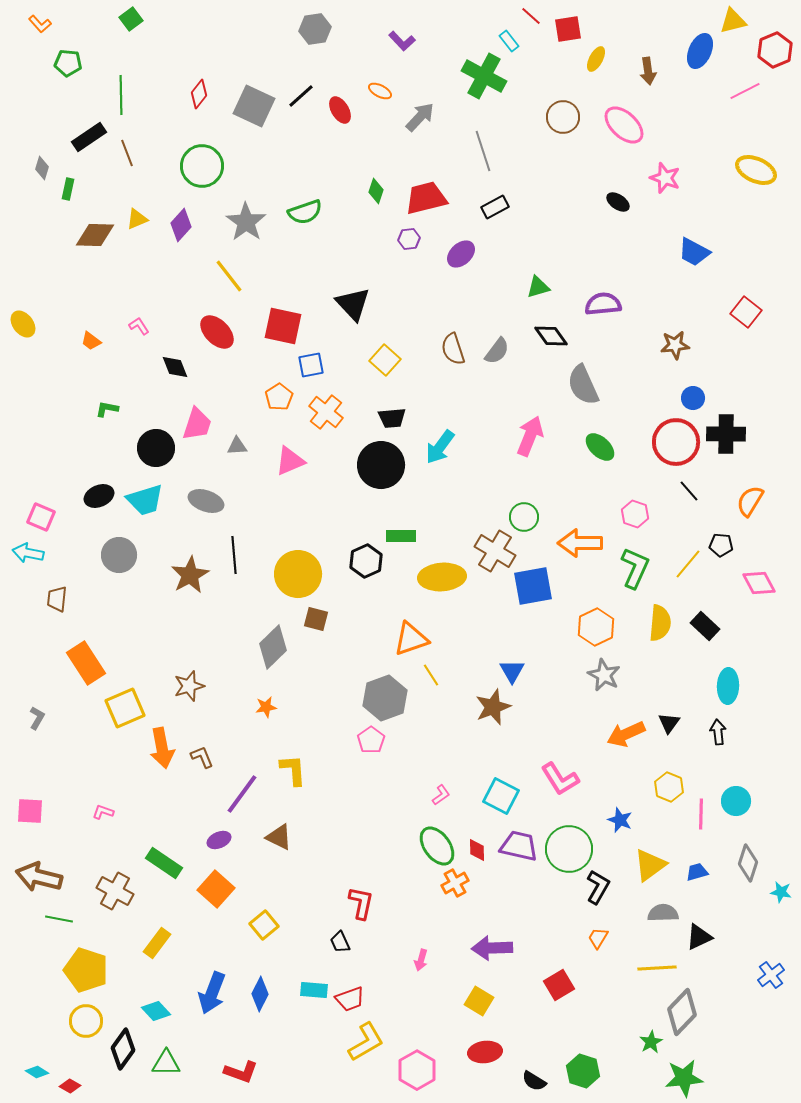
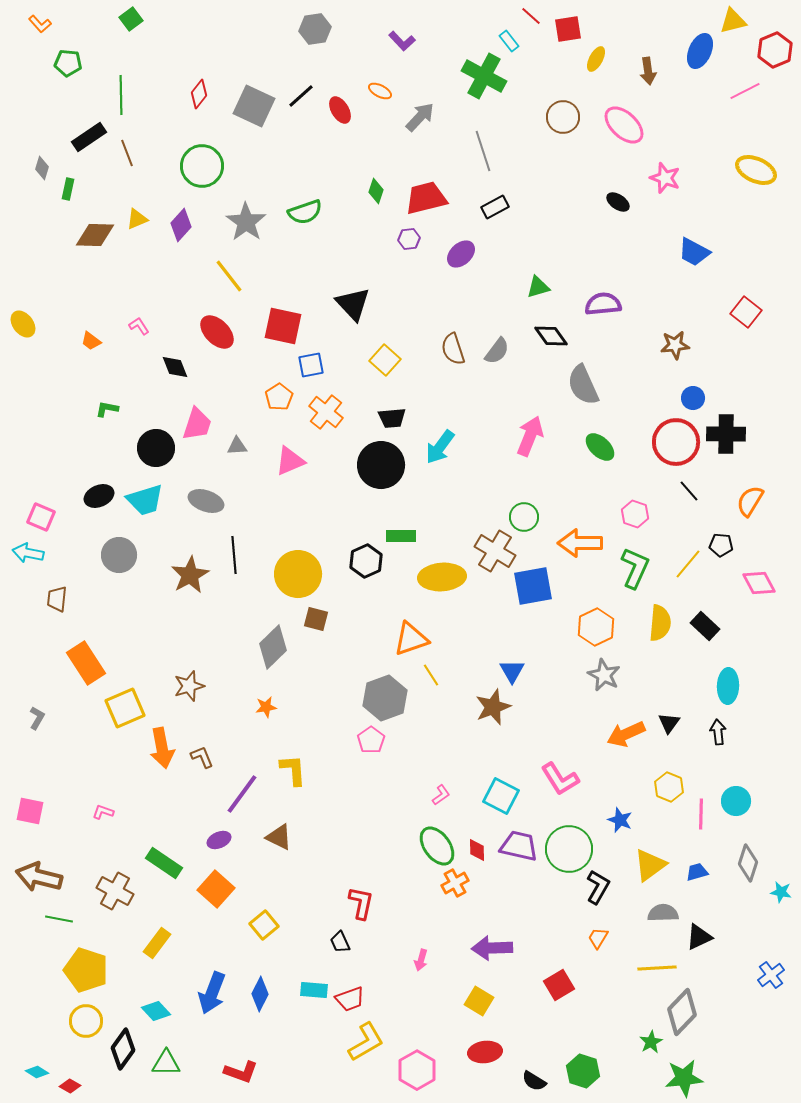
pink square at (30, 811): rotated 8 degrees clockwise
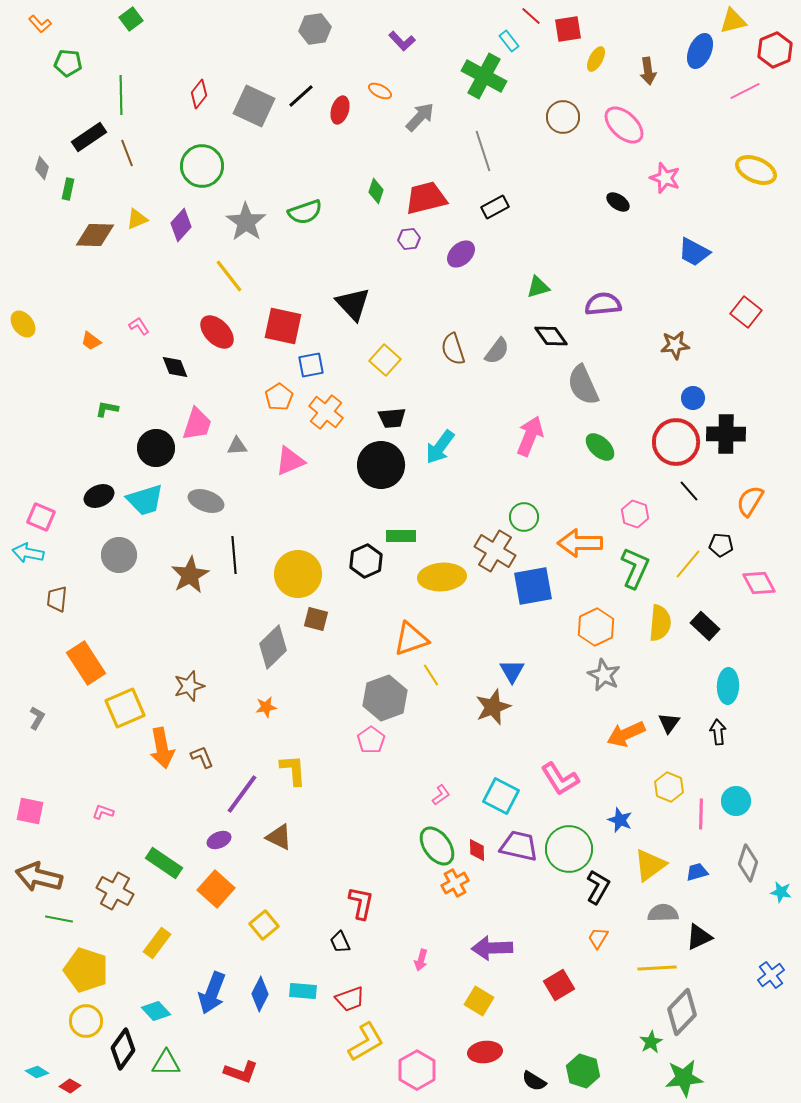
red ellipse at (340, 110): rotated 48 degrees clockwise
cyan rectangle at (314, 990): moved 11 px left, 1 px down
